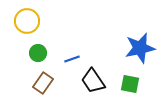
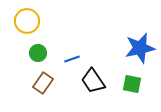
green square: moved 2 px right
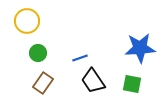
blue star: rotated 8 degrees clockwise
blue line: moved 8 px right, 1 px up
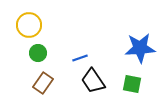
yellow circle: moved 2 px right, 4 px down
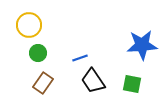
blue star: moved 2 px right, 3 px up
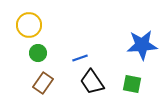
black trapezoid: moved 1 px left, 1 px down
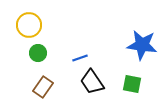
blue star: rotated 12 degrees clockwise
brown rectangle: moved 4 px down
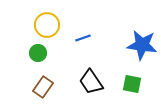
yellow circle: moved 18 px right
blue line: moved 3 px right, 20 px up
black trapezoid: moved 1 px left
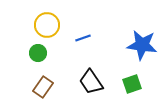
green square: rotated 30 degrees counterclockwise
